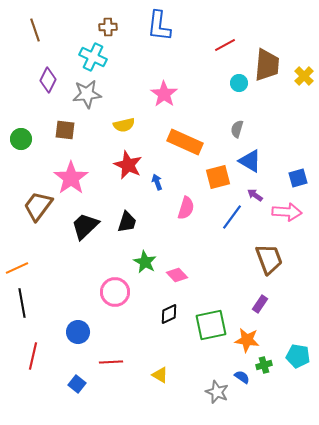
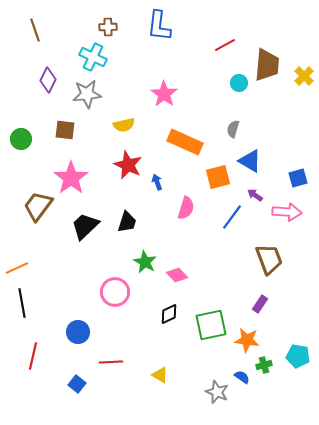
gray semicircle at (237, 129): moved 4 px left
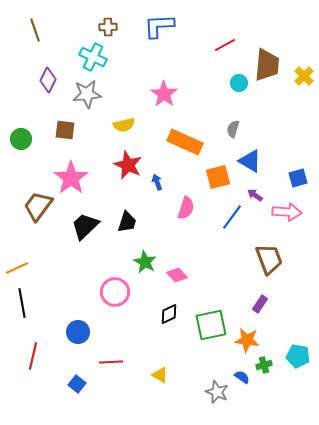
blue L-shape at (159, 26): rotated 80 degrees clockwise
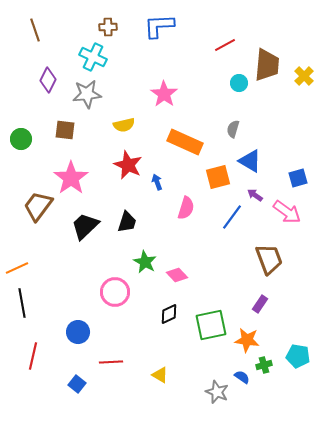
pink arrow at (287, 212): rotated 32 degrees clockwise
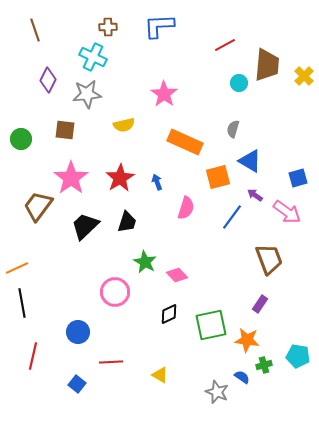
red star at (128, 165): moved 8 px left, 13 px down; rotated 16 degrees clockwise
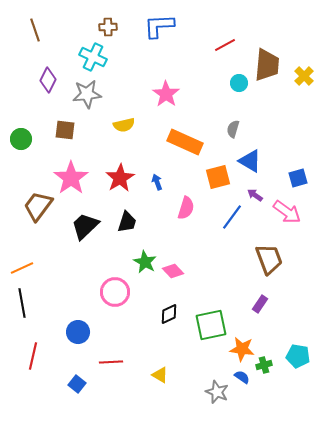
pink star at (164, 94): moved 2 px right
orange line at (17, 268): moved 5 px right
pink diamond at (177, 275): moved 4 px left, 4 px up
orange star at (247, 340): moved 5 px left, 9 px down
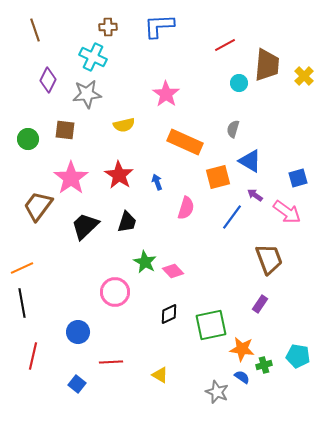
green circle at (21, 139): moved 7 px right
red star at (120, 178): moved 1 px left, 3 px up; rotated 8 degrees counterclockwise
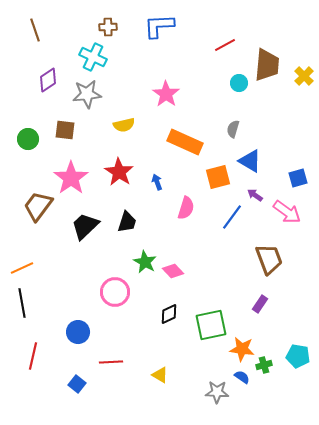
purple diamond at (48, 80): rotated 30 degrees clockwise
red star at (119, 175): moved 3 px up
gray star at (217, 392): rotated 20 degrees counterclockwise
